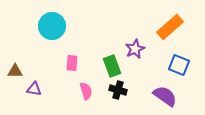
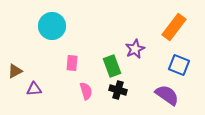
orange rectangle: moved 4 px right; rotated 12 degrees counterclockwise
brown triangle: rotated 28 degrees counterclockwise
purple triangle: rotated 14 degrees counterclockwise
purple semicircle: moved 2 px right, 1 px up
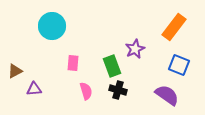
pink rectangle: moved 1 px right
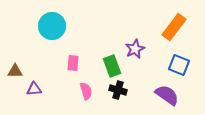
brown triangle: rotated 28 degrees clockwise
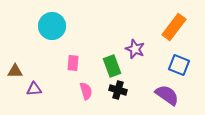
purple star: rotated 24 degrees counterclockwise
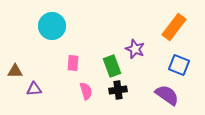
black cross: rotated 24 degrees counterclockwise
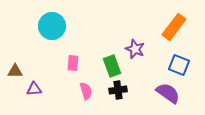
purple semicircle: moved 1 px right, 2 px up
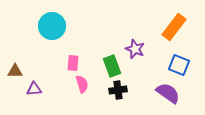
pink semicircle: moved 4 px left, 7 px up
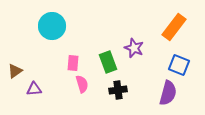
purple star: moved 1 px left, 1 px up
green rectangle: moved 4 px left, 4 px up
brown triangle: rotated 35 degrees counterclockwise
purple semicircle: rotated 70 degrees clockwise
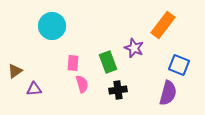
orange rectangle: moved 11 px left, 2 px up
